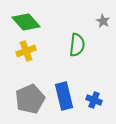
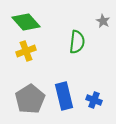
green semicircle: moved 3 px up
gray pentagon: rotated 8 degrees counterclockwise
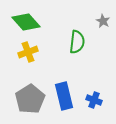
yellow cross: moved 2 px right, 1 px down
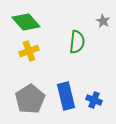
yellow cross: moved 1 px right, 1 px up
blue rectangle: moved 2 px right
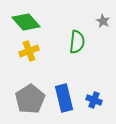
blue rectangle: moved 2 px left, 2 px down
